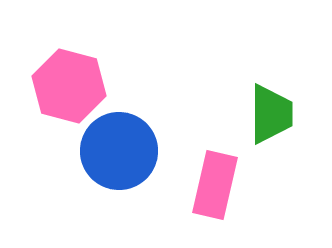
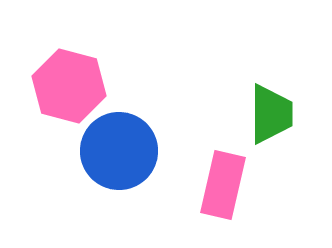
pink rectangle: moved 8 px right
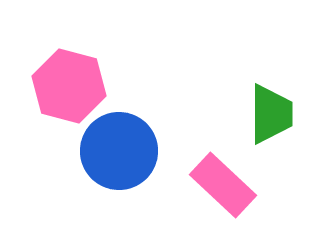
pink rectangle: rotated 60 degrees counterclockwise
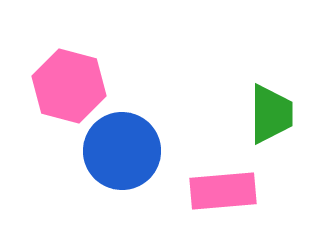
blue circle: moved 3 px right
pink rectangle: moved 6 px down; rotated 48 degrees counterclockwise
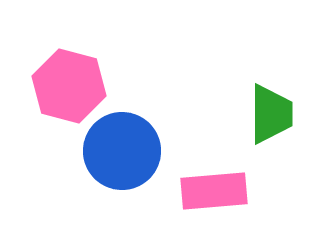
pink rectangle: moved 9 px left
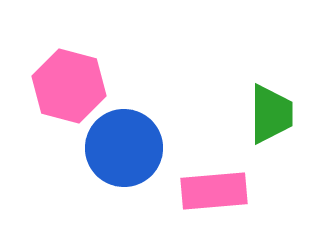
blue circle: moved 2 px right, 3 px up
